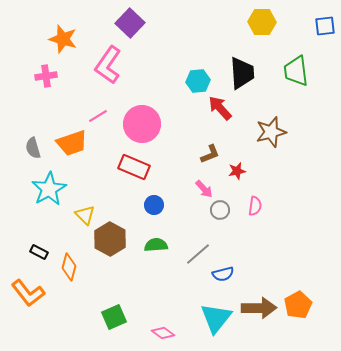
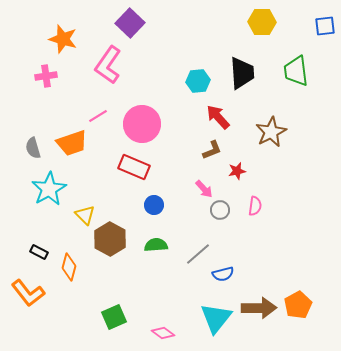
red arrow: moved 2 px left, 9 px down
brown star: rotated 12 degrees counterclockwise
brown L-shape: moved 2 px right, 4 px up
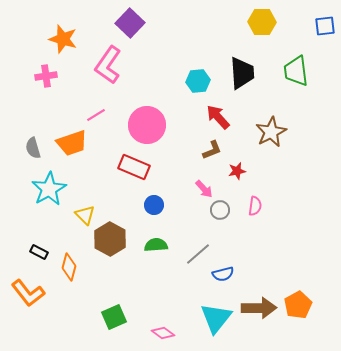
pink line: moved 2 px left, 1 px up
pink circle: moved 5 px right, 1 px down
